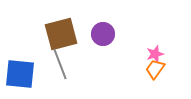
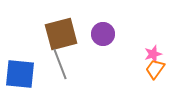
pink star: moved 2 px left
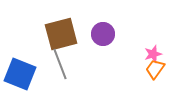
blue square: rotated 16 degrees clockwise
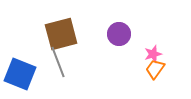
purple circle: moved 16 px right
gray line: moved 2 px left, 2 px up
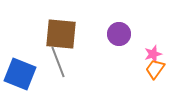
brown square: rotated 20 degrees clockwise
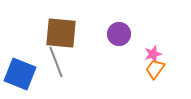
brown square: moved 1 px up
gray line: moved 2 px left
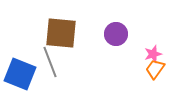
purple circle: moved 3 px left
gray line: moved 6 px left
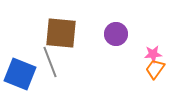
pink star: rotated 12 degrees clockwise
